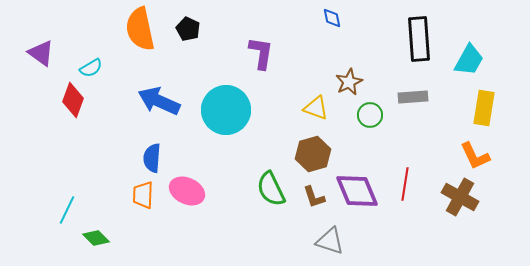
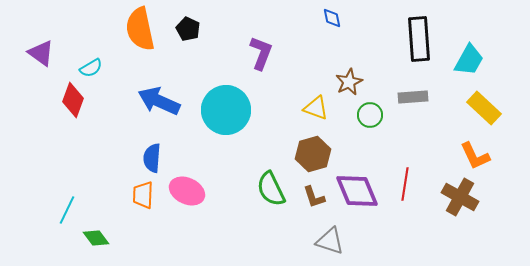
purple L-shape: rotated 12 degrees clockwise
yellow rectangle: rotated 56 degrees counterclockwise
green diamond: rotated 8 degrees clockwise
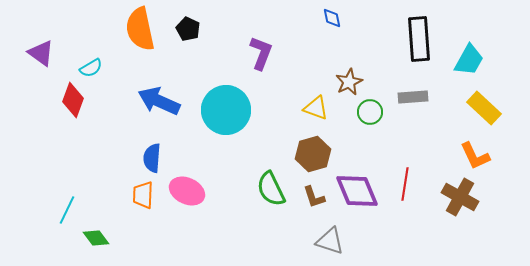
green circle: moved 3 px up
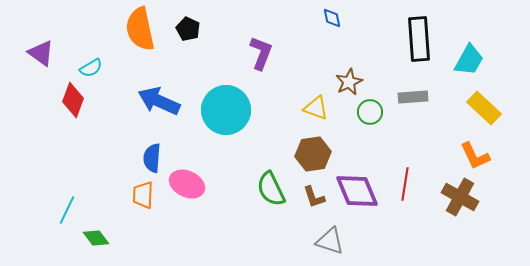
brown hexagon: rotated 8 degrees clockwise
pink ellipse: moved 7 px up
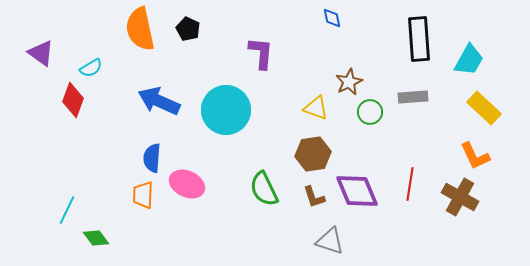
purple L-shape: rotated 16 degrees counterclockwise
red line: moved 5 px right
green semicircle: moved 7 px left
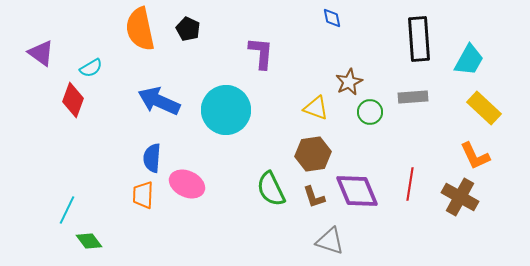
green semicircle: moved 7 px right
green diamond: moved 7 px left, 3 px down
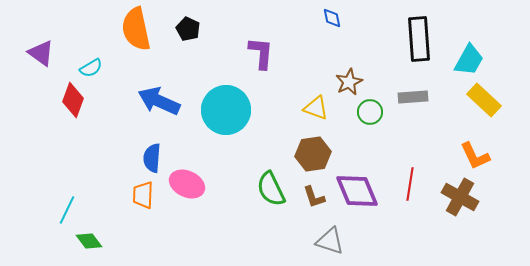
orange semicircle: moved 4 px left
yellow rectangle: moved 8 px up
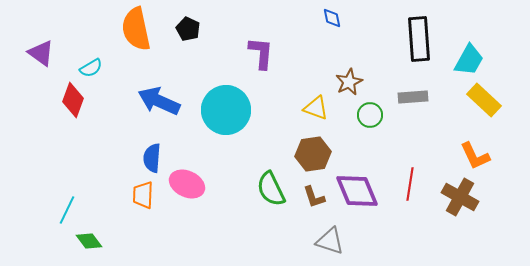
green circle: moved 3 px down
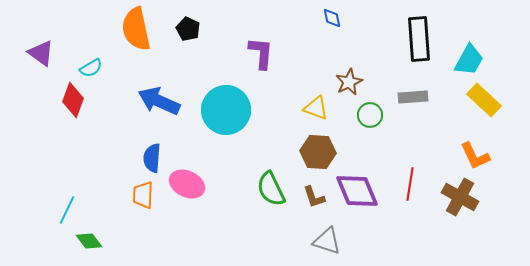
brown hexagon: moved 5 px right, 2 px up; rotated 12 degrees clockwise
gray triangle: moved 3 px left
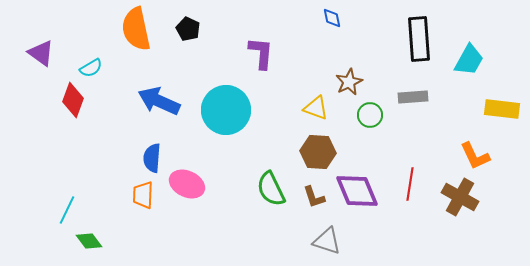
yellow rectangle: moved 18 px right, 9 px down; rotated 36 degrees counterclockwise
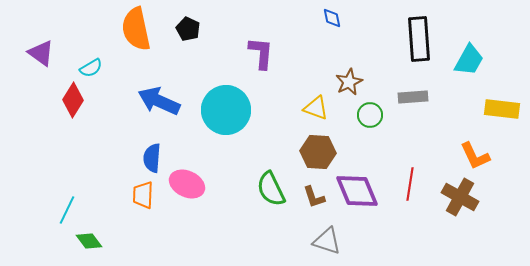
red diamond: rotated 12 degrees clockwise
